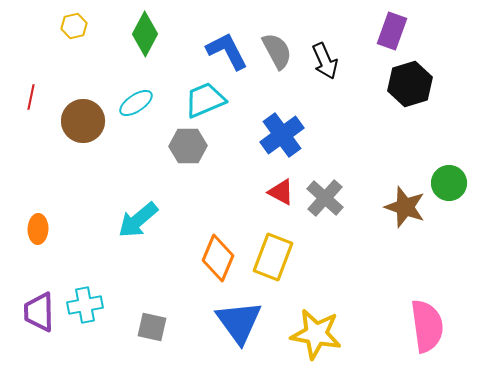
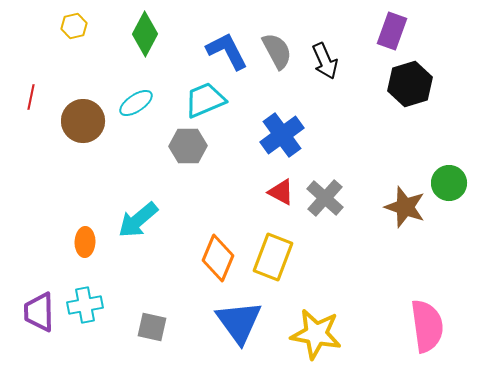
orange ellipse: moved 47 px right, 13 px down
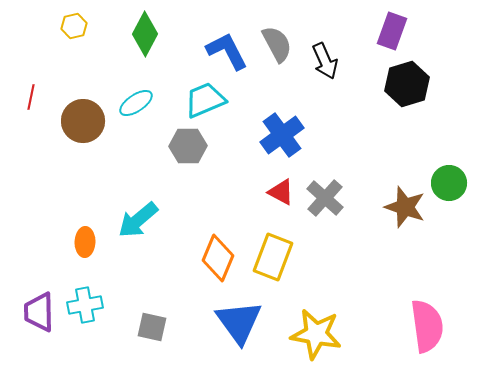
gray semicircle: moved 7 px up
black hexagon: moved 3 px left
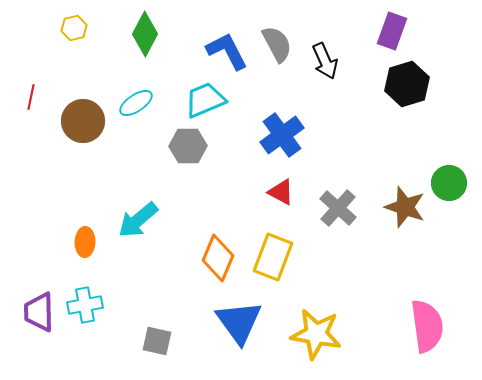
yellow hexagon: moved 2 px down
gray cross: moved 13 px right, 10 px down
gray square: moved 5 px right, 14 px down
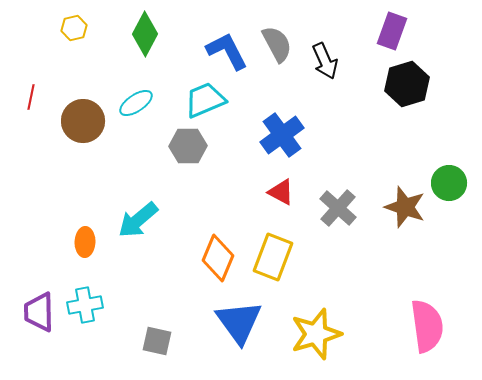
yellow star: rotated 27 degrees counterclockwise
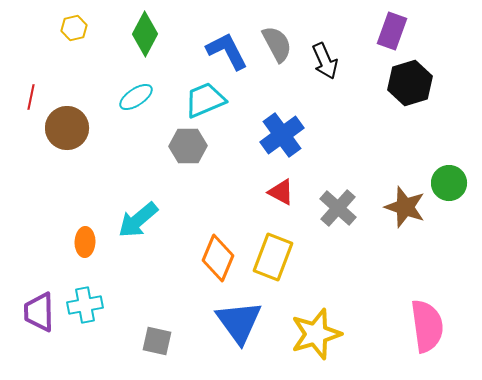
black hexagon: moved 3 px right, 1 px up
cyan ellipse: moved 6 px up
brown circle: moved 16 px left, 7 px down
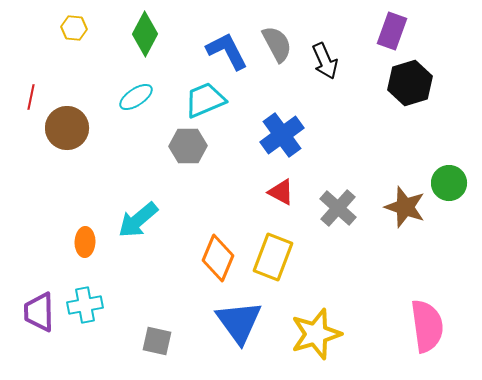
yellow hexagon: rotated 20 degrees clockwise
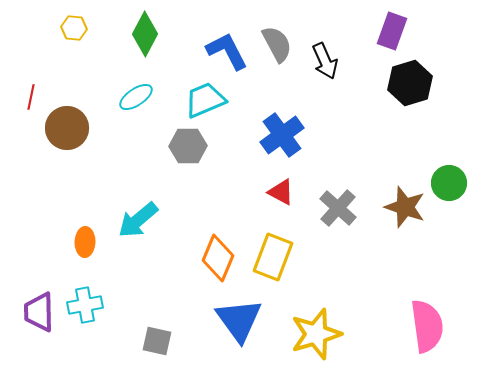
blue triangle: moved 2 px up
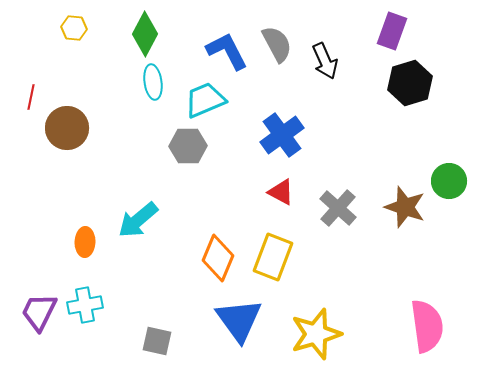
cyan ellipse: moved 17 px right, 15 px up; rotated 64 degrees counterclockwise
green circle: moved 2 px up
purple trapezoid: rotated 27 degrees clockwise
